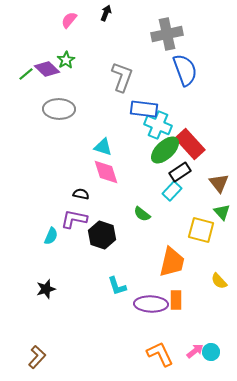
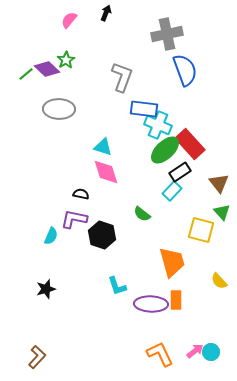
orange trapezoid: rotated 28 degrees counterclockwise
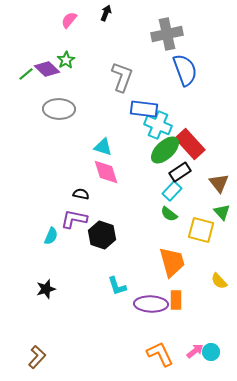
green semicircle: moved 27 px right
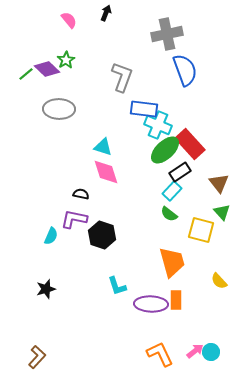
pink semicircle: rotated 102 degrees clockwise
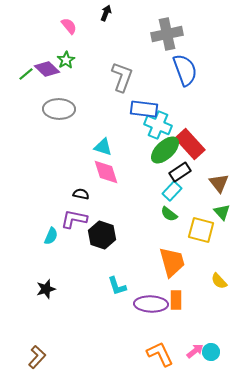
pink semicircle: moved 6 px down
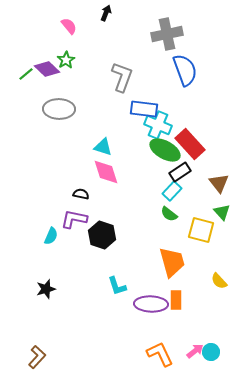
green ellipse: rotated 72 degrees clockwise
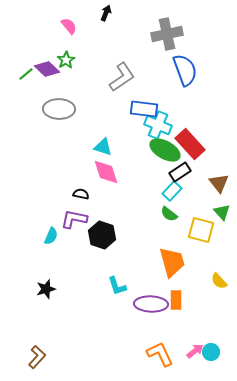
gray L-shape: rotated 36 degrees clockwise
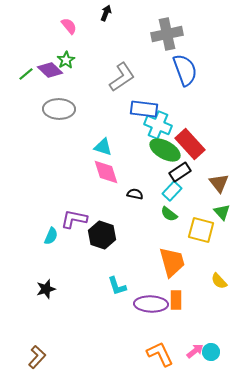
purple diamond: moved 3 px right, 1 px down
black semicircle: moved 54 px right
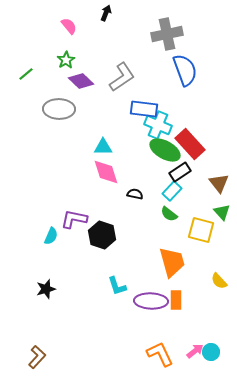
purple diamond: moved 31 px right, 11 px down
cyan triangle: rotated 18 degrees counterclockwise
purple ellipse: moved 3 px up
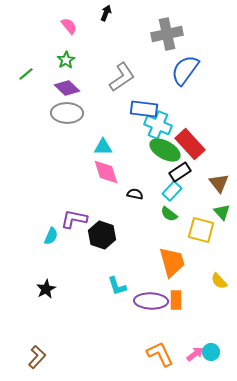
blue semicircle: rotated 124 degrees counterclockwise
purple diamond: moved 14 px left, 7 px down
gray ellipse: moved 8 px right, 4 px down
black star: rotated 12 degrees counterclockwise
pink arrow: moved 3 px down
